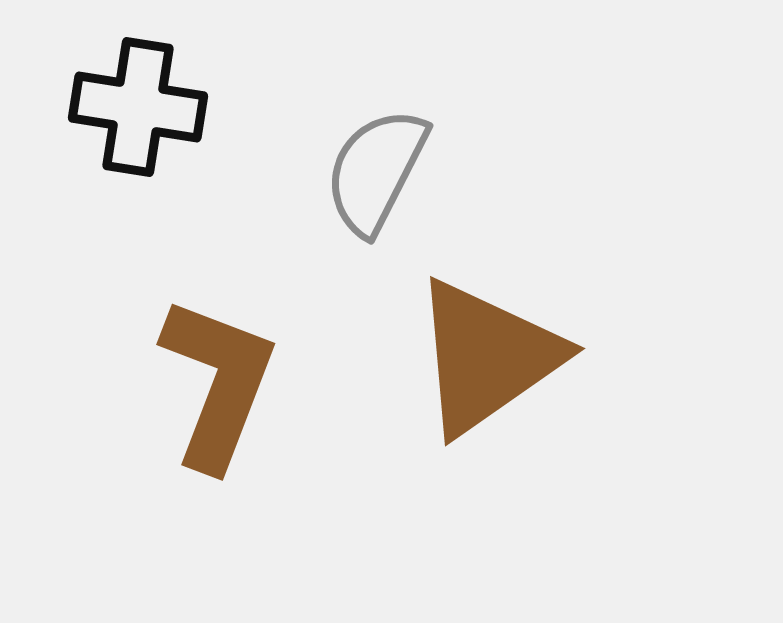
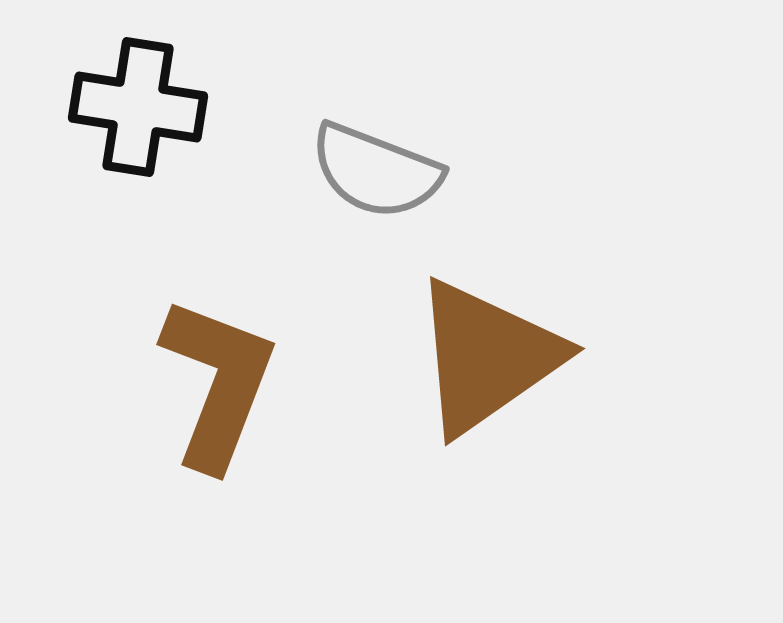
gray semicircle: rotated 96 degrees counterclockwise
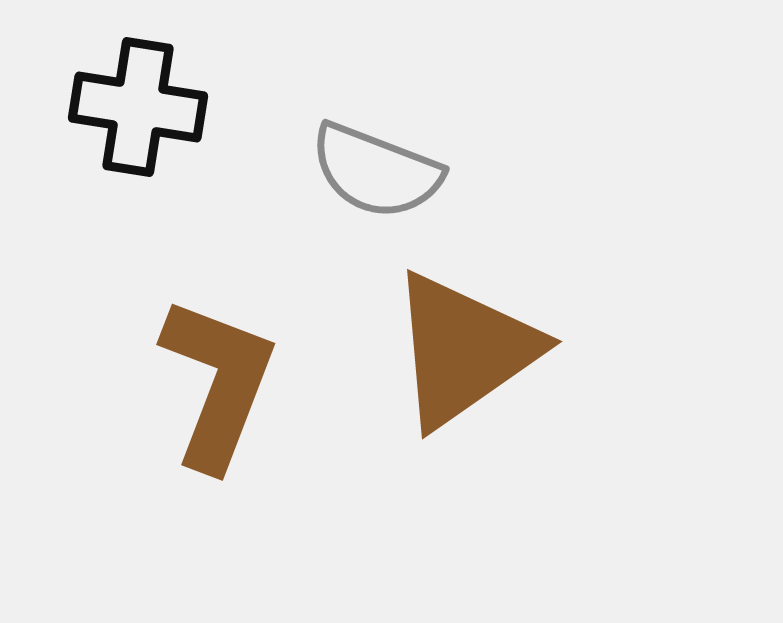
brown triangle: moved 23 px left, 7 px up
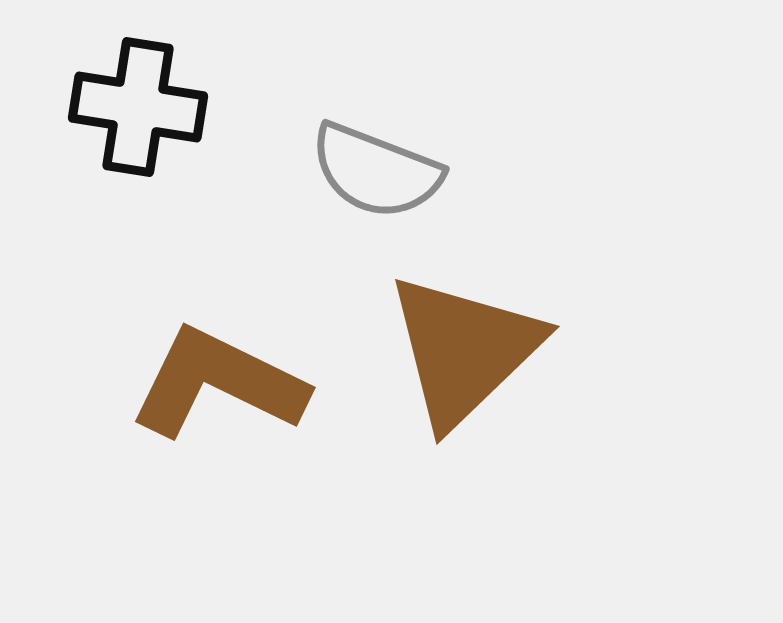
brown triangle: rotated 9 degrees counterclockwise
brown L-shape: rotated 85 degrees counterclockwise
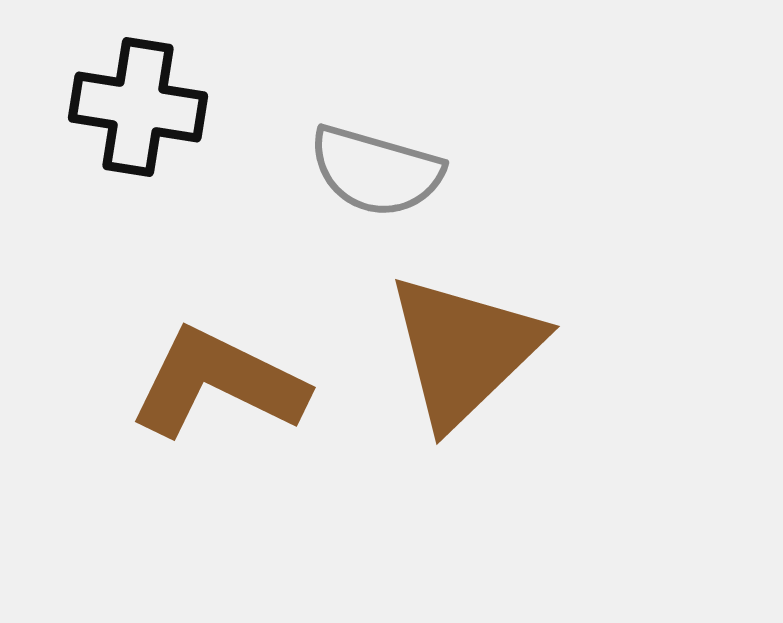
gray semicircle: rotated 5 degrees counterclockwise
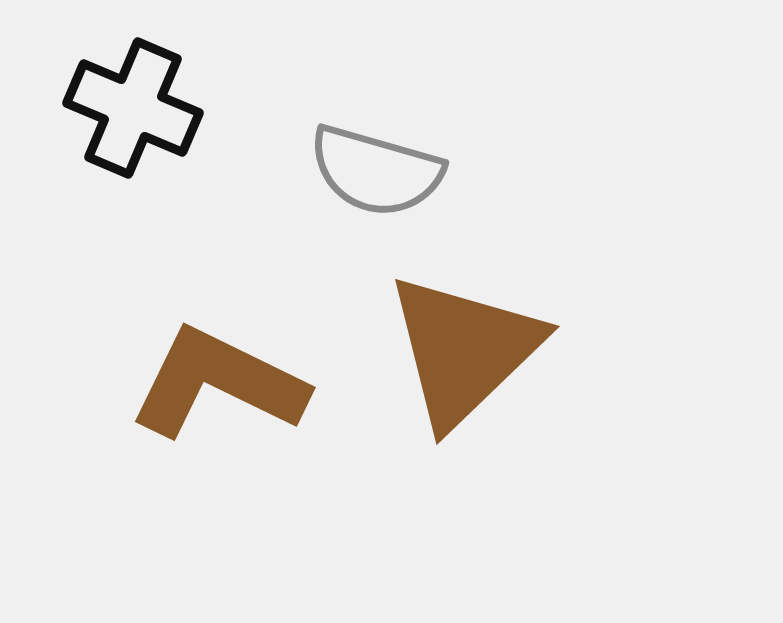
black cross: moved 5 px left, 1 px down; rotated 14 degrees clockwise
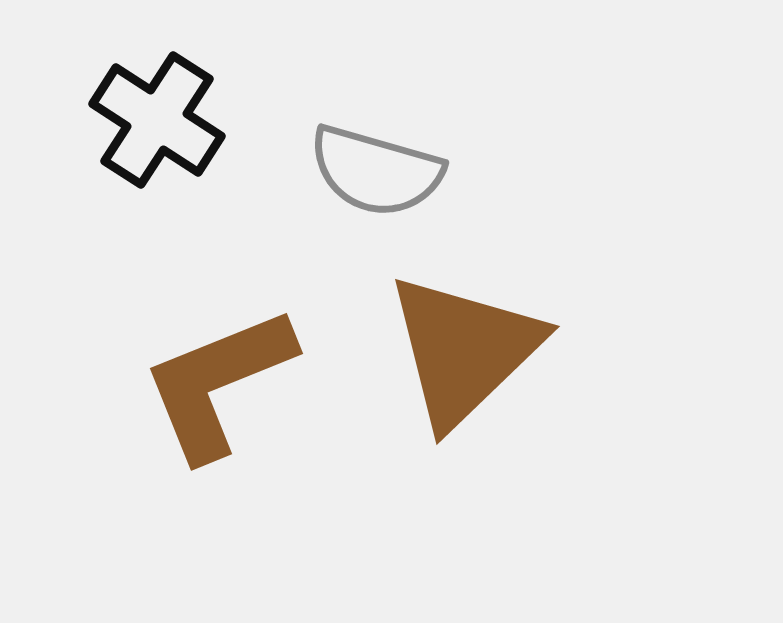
black cross: moved 24 px right, 12 px down; rotated 10 degrees clockwise
brown L-shape: rotated 48 degrees counterclockwise
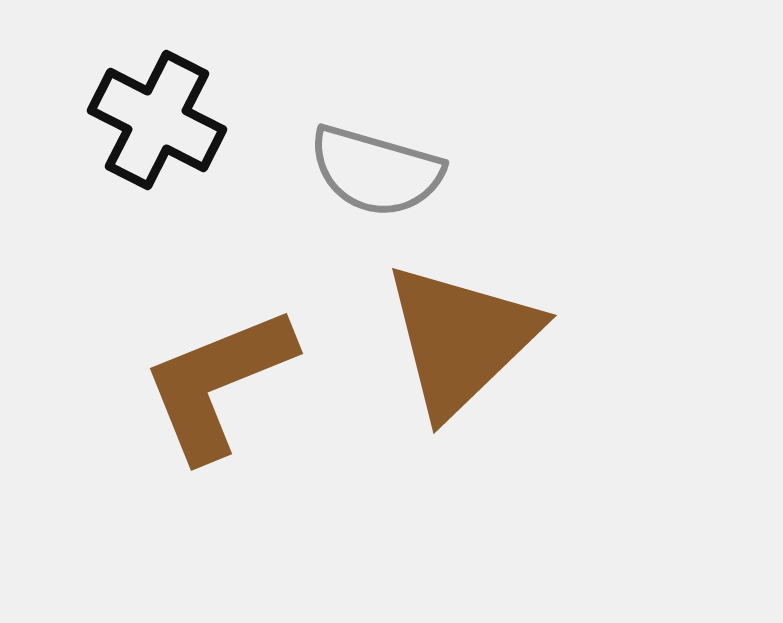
black cross: rotated 6 degrees counterclockwise
brown triangle: moved 3 px left, 11 px up
